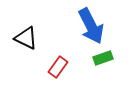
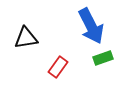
black triangle: rotated 35 degrees counterclockwise
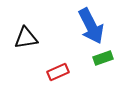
red rectangle: moved 5 px down; rotated 30 degrees clockwise
